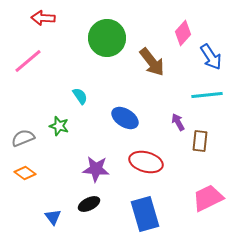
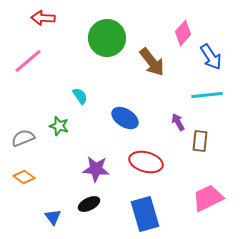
orange diamond: moved 1 px left, 4 px down
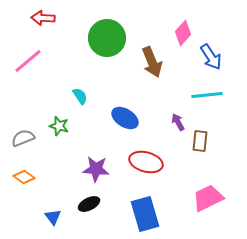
brown arrow: rotated 16 degrees clockwise
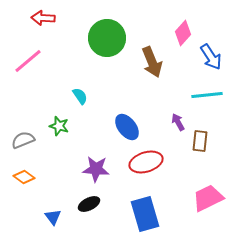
blue ellipse: moved 2 px right, 9 px down; rotated 20 degrees clockwise
gray semicircle: moved 2 px down
red ellipse: rotated 32 degrees counterclockwise
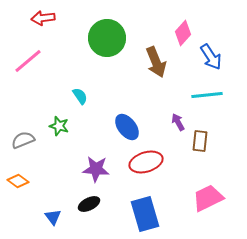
red arrow: rotated 10 degrees counterclockwise
brown arrow: moved 4 px right
orange diamond: moved 6 px left, 4 px down
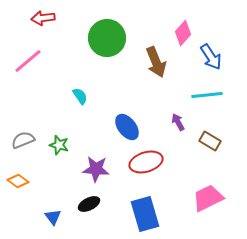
green star: moved 19 px down
brown rectangle: moved 10 px right; rotated 65 degrees counterclockwise
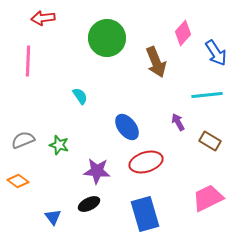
blue arrow: moved 5 px right, 4 px up
pink line: rotated 48 degrees counterclockwise
purple star: moved 1 px right, 2 px down
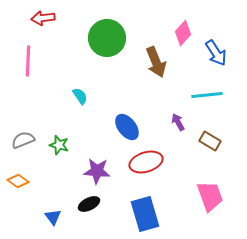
pink trapezoid: moved 2 px right, 2 px up; rotated 96 degrees clockwise
